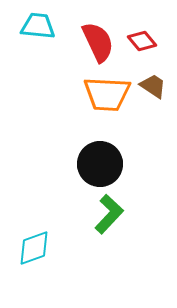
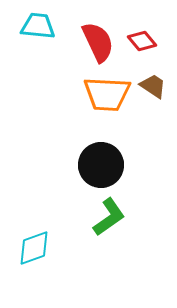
black circle: moved 1 px right, 1 px down
green L-shape: moved 3 px down; rotated 12 degrees clockwise
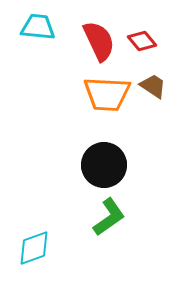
cyan trapezoid: moved 1 px down
red semicircle: moved 1 px right, 1 px up
black circle: moved 3 px right
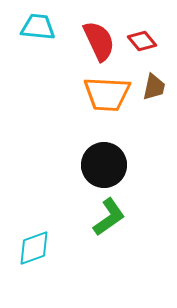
brown trapezoid: moved 1 px right, 1 px down; rotated 68 degrees clockwise
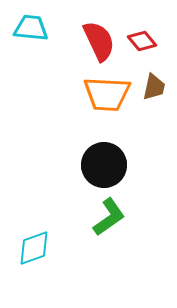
cyan trapezoid: moved 7 px left, 1 px down
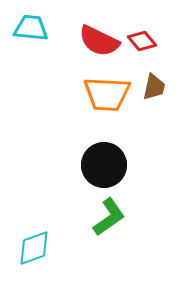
red semicircle: rotated 141 degrees clockwise
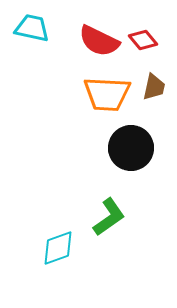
cyan trapezoid: moved 1 px right; rotated 6 degrees clockwise
red diamond: moved 1 px right, 1 px up
black circle: moved 27 px right, 17 px up
cyan diamond: moved 24 px right
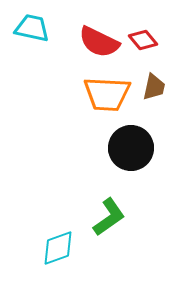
red semicircle: moved 1 px down
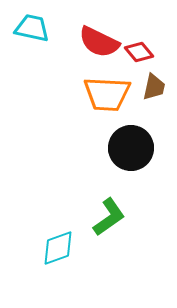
red diamond: moved 4 px left, 12 px down
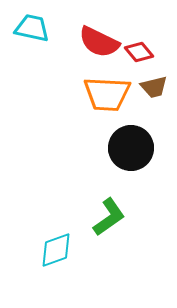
brown trapezoid: rotated 64 degrees clockwise
cyan diamond: moved 2 px left, 2 px down
